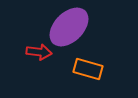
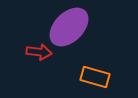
orange rectangle: moved 7 px right, 8 px down
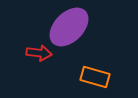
red arrow: moved 1 px down
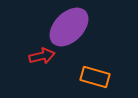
red arrow: moved 3 px right, 3 px down; rotated 20 degrees counterclockwise
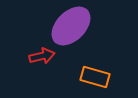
purple ellipse: moved 2 px right, 1 px up
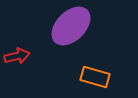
red arrow: moved 25 px left
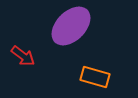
red arrow: moved 6 px right; rotated 50 degrees clockwise
